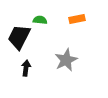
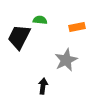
orange rectangle: moved 8 px down
black arrow: moved 17 px right, 18 px down
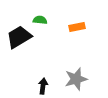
black trapezoid: rotated 32 degrees clockwise
gray star: moved 10 px right, 19 px down; rotated 10 degrees clockwise
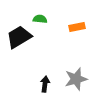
green semicircle: moved 1 px up
black arrow: moved 2 px right, 2 px up
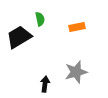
green semicircle: rotated 72 degrees clockwise
gray star: moved 7 px up
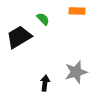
green semicircle: moved 3 px right; rotated 32 degrees counterclockwise
orange rectangle: moved 16 px up; rotated 14 degrees clockwise
black arrow: moved 1 px up
